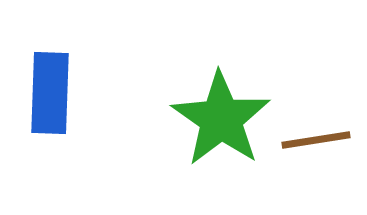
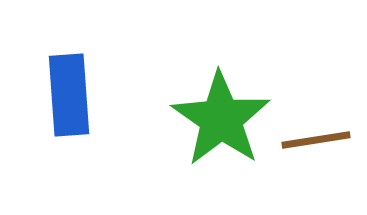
blue rectangle: moved 19 px right, 2 px down; rotated 6 degrees counterclockwise
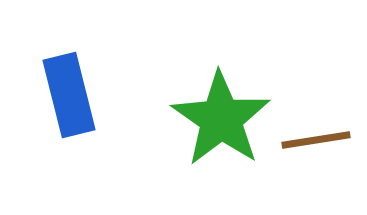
blue rectangle: rotated 10 degrees counterclockwise
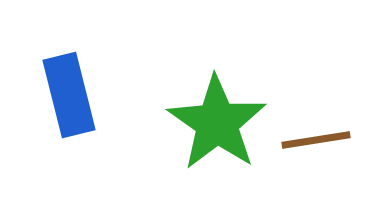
green star: moved 4 px left, 4 px down
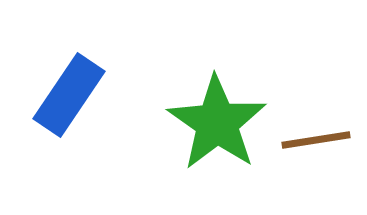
blue rectangle: rotated 48 degrees clockwise
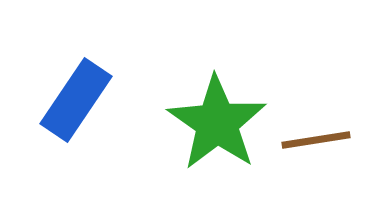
blue rectangle: moved 7 px right, 5 px down
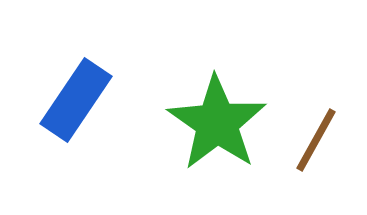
brown line: rotated 52 degrees counterclockwise
